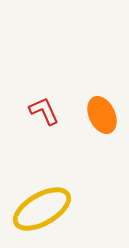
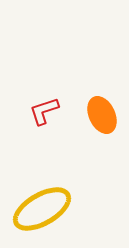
red L-shape: rotated 84 degrees counterclockwise
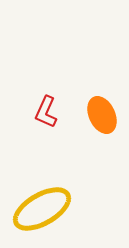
red L-shape: moved 2 px right, 1 px down; rotated 48 degrees counterclockwise
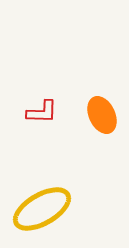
red L-shape: moved 4 px left; rotated 112 degrees counterclockwise
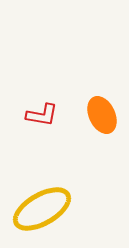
red L-shape: moved 3 px down; rotated 8 degrees clockwise
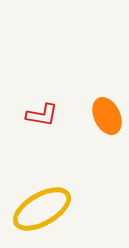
orange ellipse: moved 5 px right, 1 px down
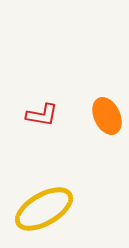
yellow ellipse: moved 2 px right
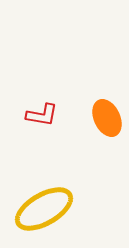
orange ellipse: moved 2 px down
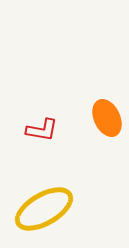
red L-shape: moved 15 px down
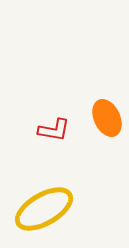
red L-shape: moved 12 px right
